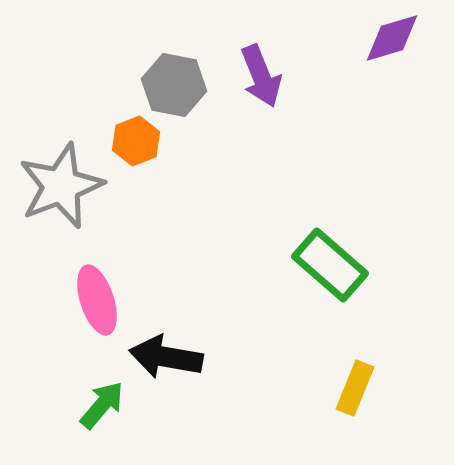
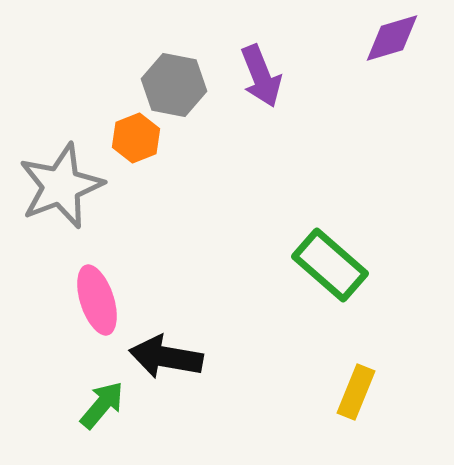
orange hexagon: moved 3 px up
yellow rectangle: moved 1 px right, 4 px down
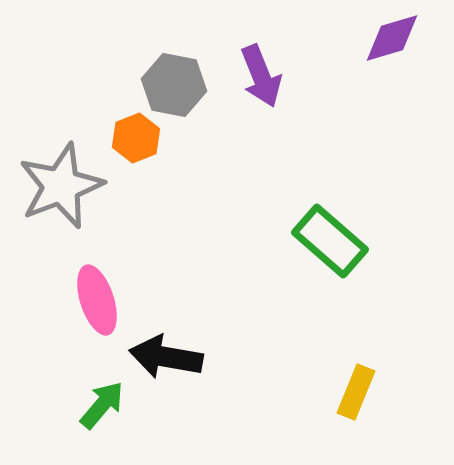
green rectangle: moved 24 px up
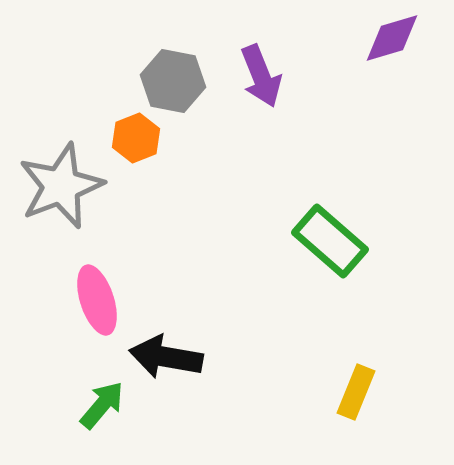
gray hexagon: moved 1 px left, 4 px up
